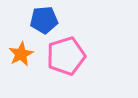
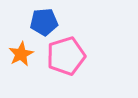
blue pentagon: moved 2 px down
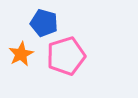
blue pentagon: moved 1 px down; rotated 20 degrees clockwise
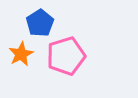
blue pentagon: moved 4 px left; rotated 24 degrees clockwise
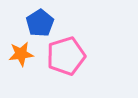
orange star: rotated 20 degrees clockwise
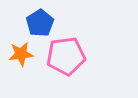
pink pentagon: rotated 9 degrees clockwise
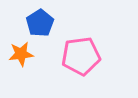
pink pentagon: moved 15 px right
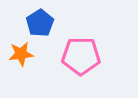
pink pentagon: rotated 9 degrees clockwise
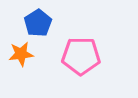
blue pentagon: moved 2 px left
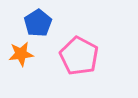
pink pentagon: moved 2 px left; rotated 27 degrees clockwise
